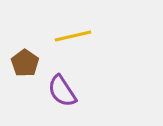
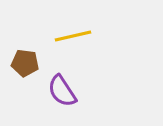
brown pentagon: rotated 28 degrees counterclockwise
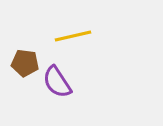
purple semicircle: moved 5 px left, 9 px up
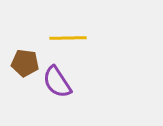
yellow line: moved 5 px left, 2 px down; rotated 12 degrees clockwise
